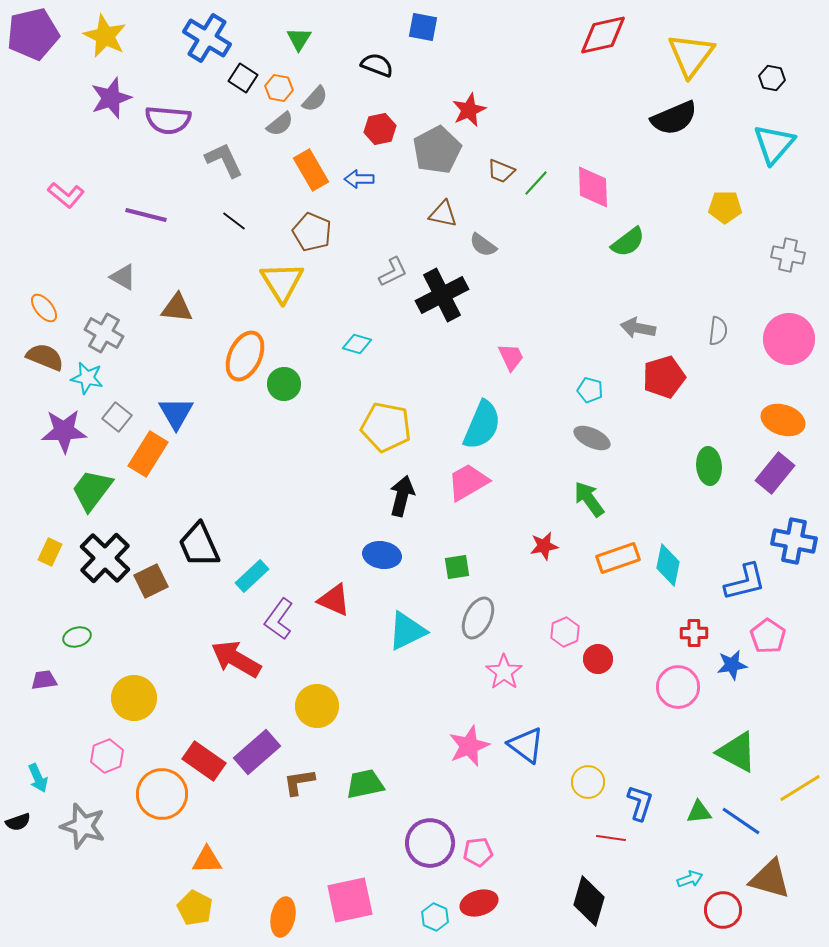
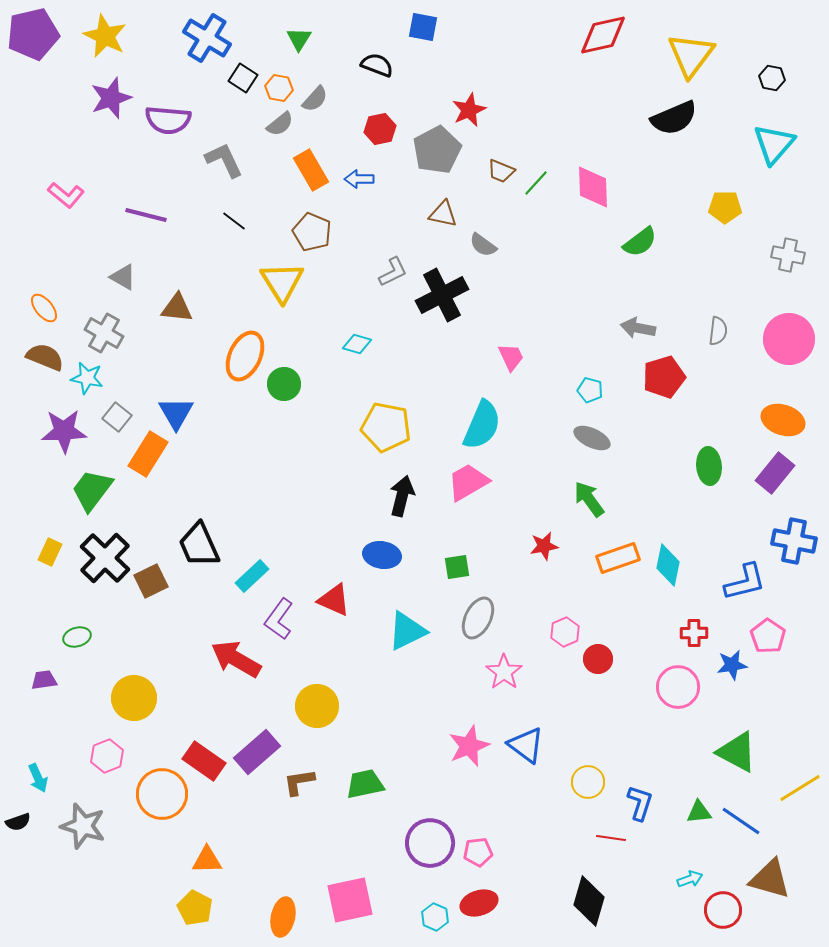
green semicircle at (628, 242): moved 12 px right
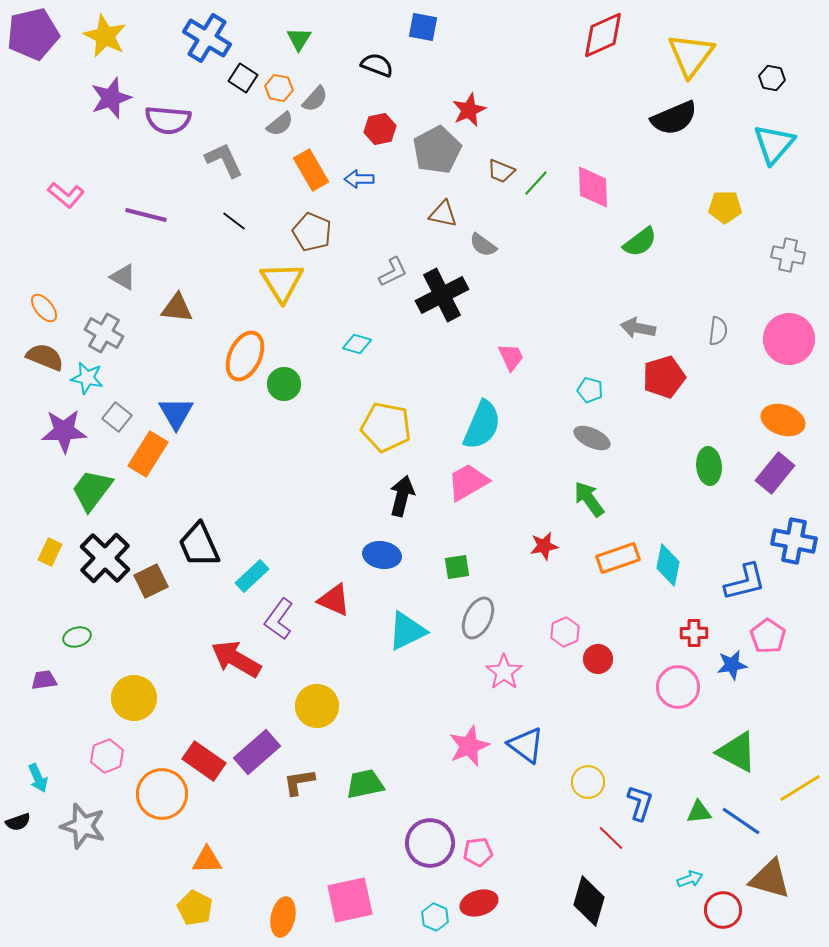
red diamond at (603, 35): rotated 12 degrees counterclockwise
red line at (611, 838): rotated 36 degrees clockwise
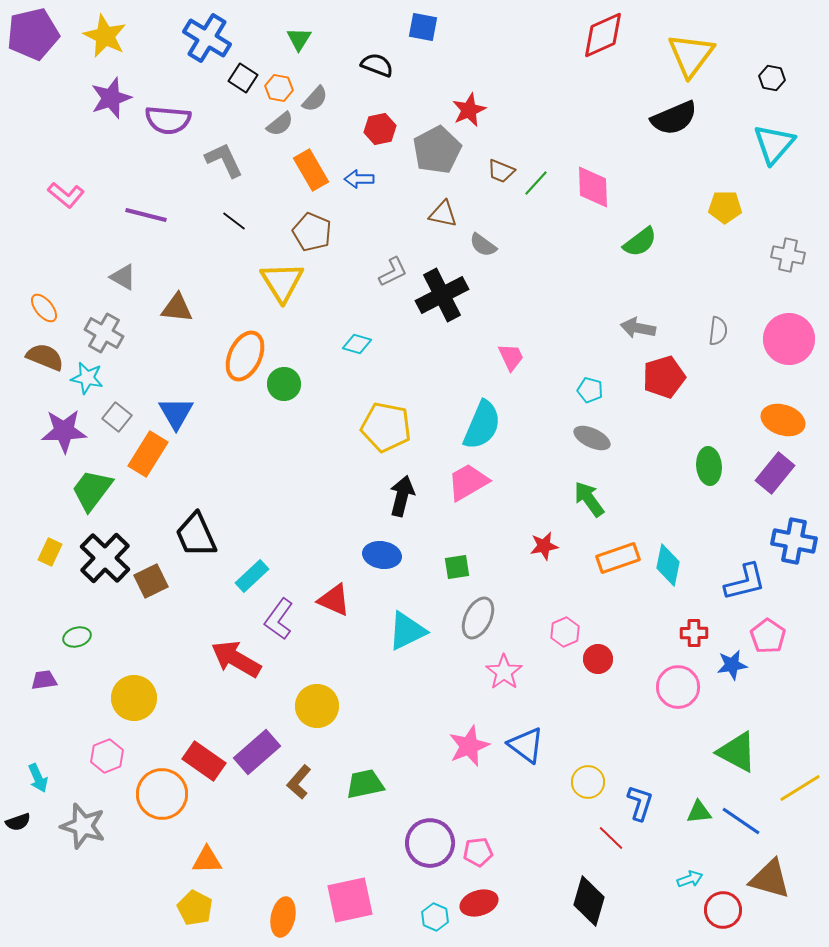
black trapezoid at (199, 545): moved 3 px left, 10 px up
brown L-shape at (299, 782): rotated 40 degrees counterclockwise
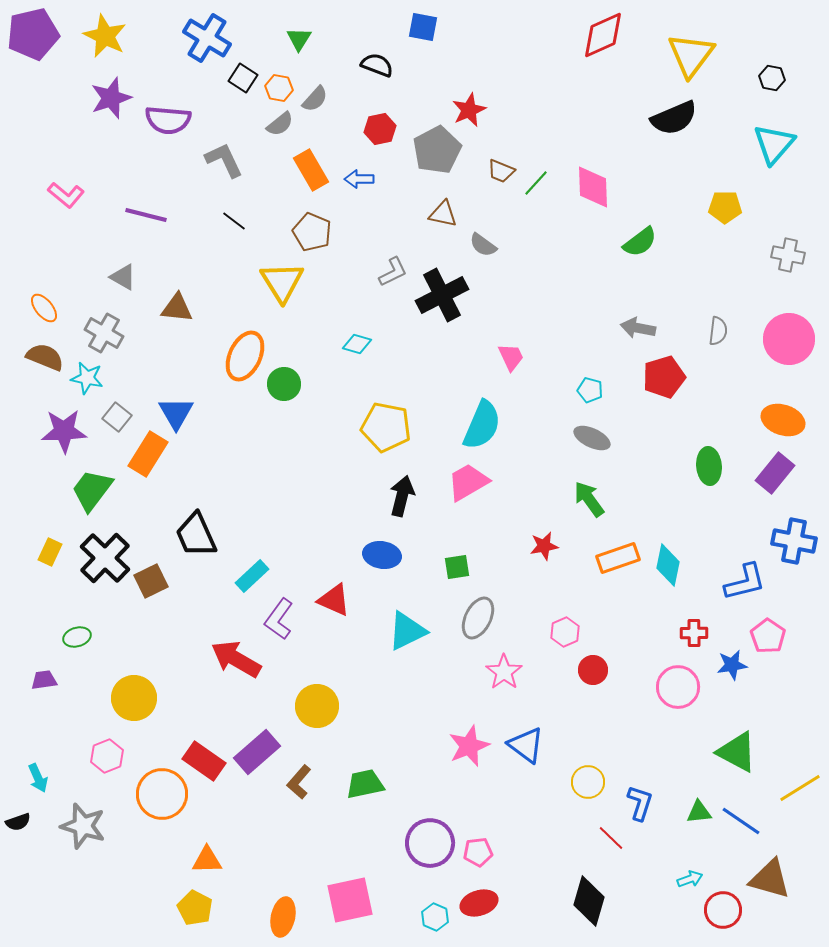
red circle at (598, 659): moved 5 px left, 11 px down
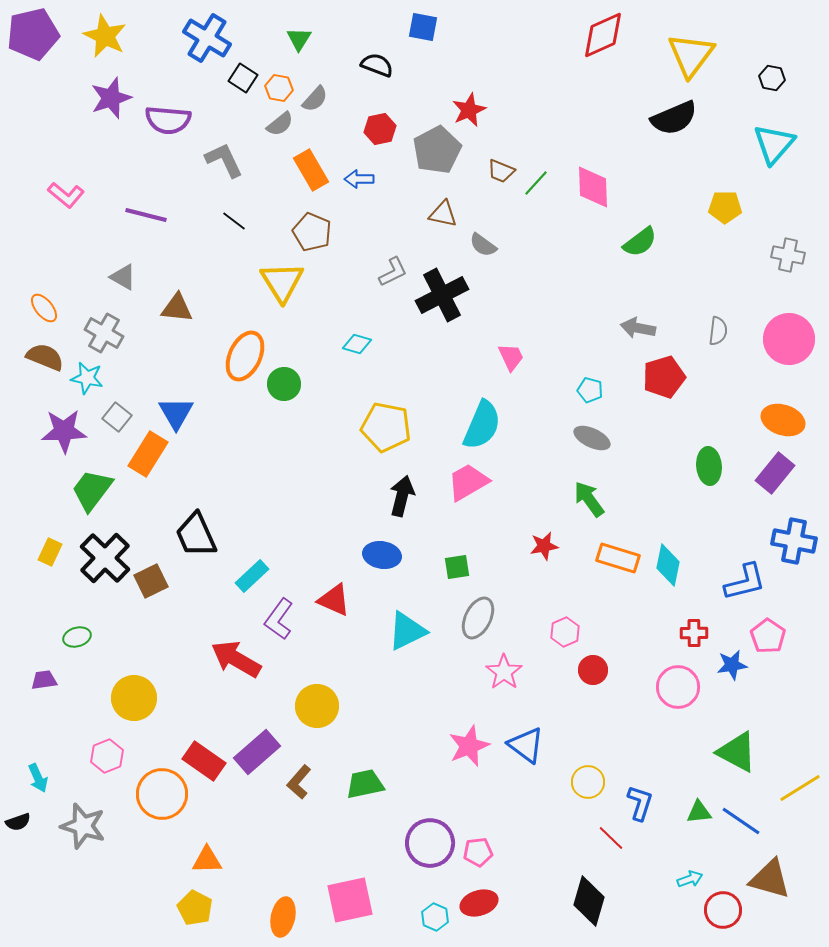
orange rectangle at (618, 558): rotated 36 degrees clockwise
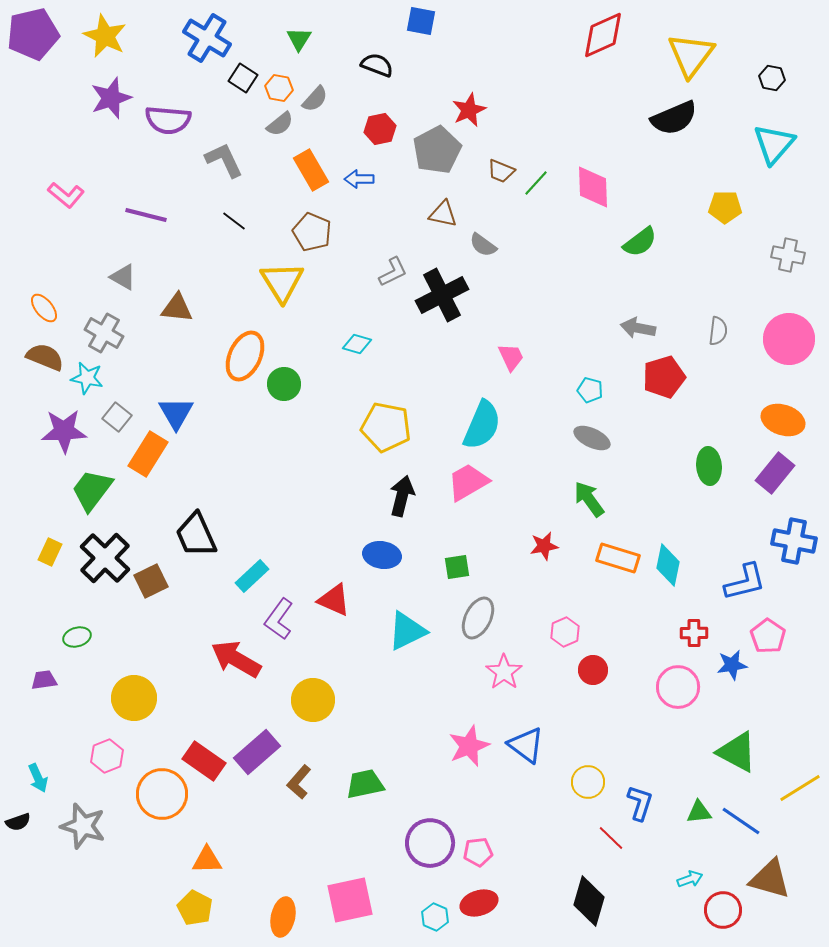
blue square at (423, 27): moved 2 px left, 6 px up
yellow circle at (317, 706): moved 4 px left, 6 px up
